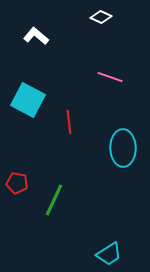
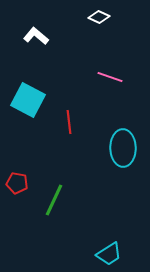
white diamond: moved 2 px left
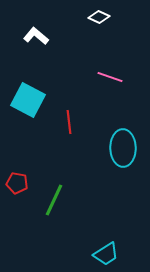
cyan trapezoid: moved 3 px left
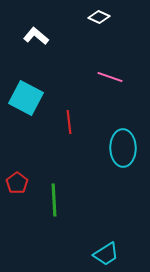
cyan square: moved 2 px left, 2 px up
red pentagon: rotated 25 degrees clockwise
green line: rotated 28 degrees counterclockwise
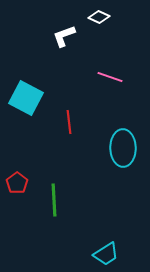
white L-shape: moved 28 px right; rotated 60 degrees counterclockwise
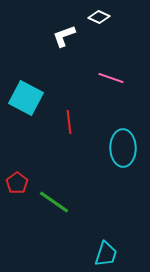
pink line: moved 1 px right, 1 px down
green line: moved 2 px down; rotated 52 degrees counterclockwise
cyan trapezoid: rotated 40 degrees counterclockwise
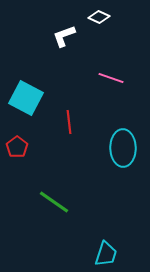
red pentagon: moved 36 px up
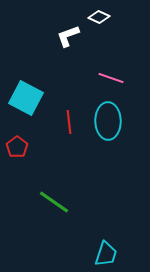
white L-shape: moved 4 px right
cyan ellipse: moved 15 px left, 27 px up
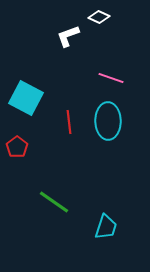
cyan trapezoid: moved 27 px up
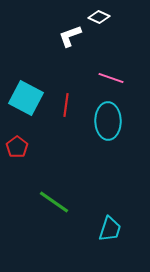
white L-shape: moved 2 px right
red line: moved 3 px left, 17 px up; rotated 15 degrees clockwise
cyan trapezoid: moved 4 px right, 2 px down
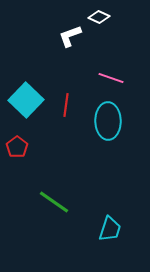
cyan square: moved 2 px down; rotated 16 degrees clockwise
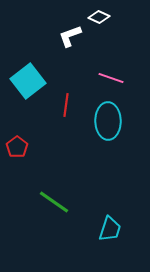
cyan square: moved 2 px right, 19 px up; rotated 8 degrees clockwise
